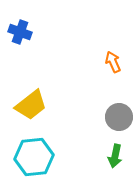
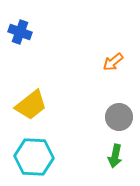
orange arrow: rotated 105 degrees counterclockwise
cyan hexagon: rotated 9 degrees clockwise
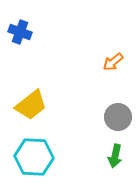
gray circle: moved 1 px left
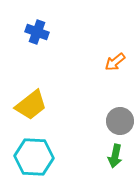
blue cross: moved 17 px right
orange arrow: moved 2 px right
gray circle: moved 2 px right, 4 px down
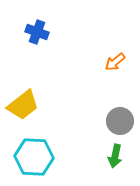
yellow trapezoid: moved 8 px left
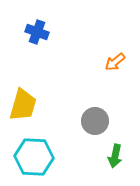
yellow trapezoid: rotated 36 degrees counterclockwise
gray circle: moved 25 px left
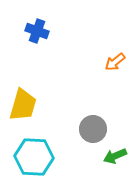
blue cross: moved 1 px up
gray circle: moved 2 px left, 8 px down
green arrow: rotated 55 degrees clockwise
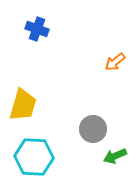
blue cross: moved 2 px up
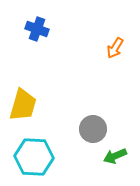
orange arrow: moved 14 px up; rotated 20 degrees counterclockwise
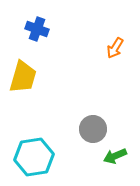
yellow trapezoid: moved 28 px up
cyan hexagon: rotated 12 degrees counterclockwise
